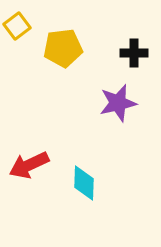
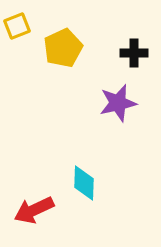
yellow square: rotated 16 degrees clockwise
yellow pentagon: rotated 18 degrees counterclockwise
red arrow: moved 5 px right, 45 px down
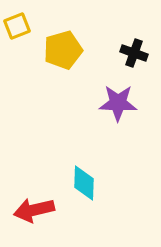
yellow pentagon: moved 2 px down; rotated 9 degrees clockwise
black cross: rotated 20 degrees clockwise
purple star: rotated 15 degrees clockwise
red arrow: rotated 12 degrees clockwise
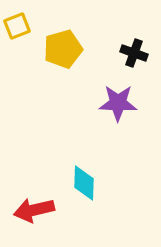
yellow pentagon: moved 1 px up
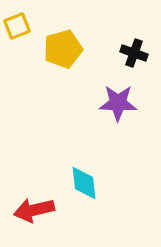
cyan diamond: rotated 9 degrees counterclockwise
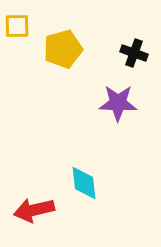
yellow square: rotated 20 degrees clockwise
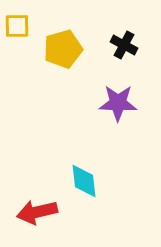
black cross: moved 10 px left, 8 px up; rotated 8 degrees clockwise
cyan diamond: moved 2 px up
red arrow: moved 3 px right, 2 px down
